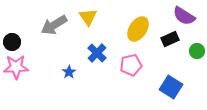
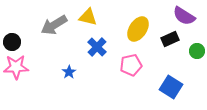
yellow triangle: rotated 42 degrees counterclockwise
blue cross: moved 6 px up
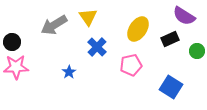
yellow triangle: rotated 42 degrees clockwise
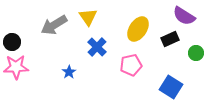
green circle: moved 1 px left, 2 px down
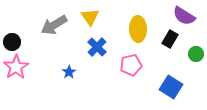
yellow triangle: moved 2 px right
yellow ellipse: rotated 35 degrees counterclockwise
black rectangle: rotated 36 degrees counterclockwise
green circle: moved 1 px down
pink star: rotated 30 degrees counterclockwise
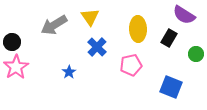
purple semicircle: moved 1 px up
black rectangle: moved 1 px left, 1 px up
blue square: rotated 10 degrees counterclockwise
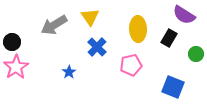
blue square: moved 2 px right
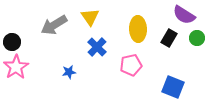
green circle: moved 1 px right, 16 px up
blue star: rotated 24 degrees clockwise
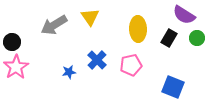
blue cross: moved 13 px down
